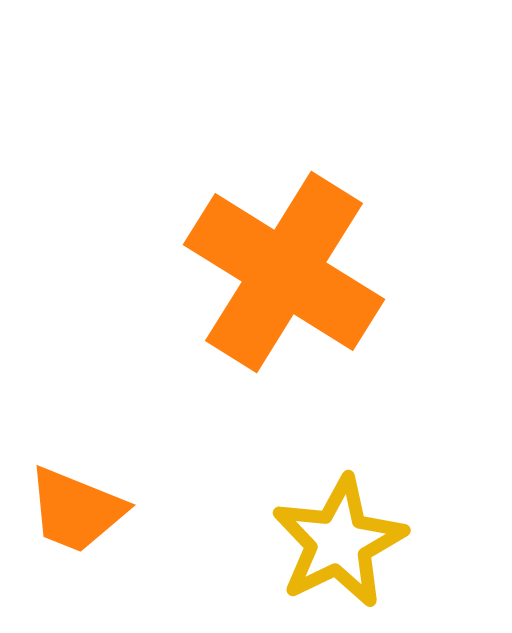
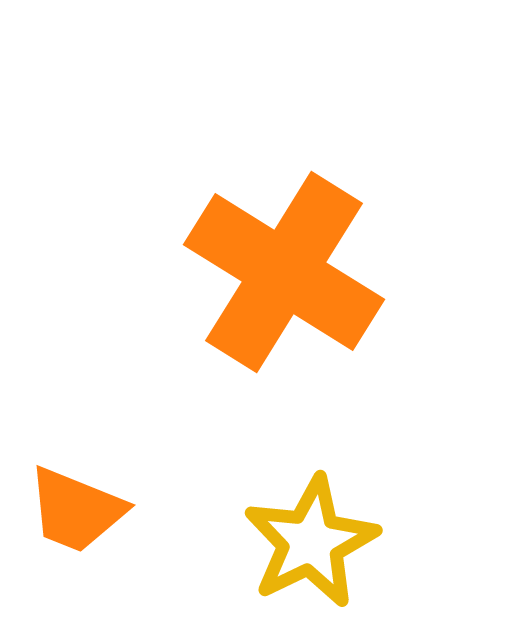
yellow star: moved 28 px left
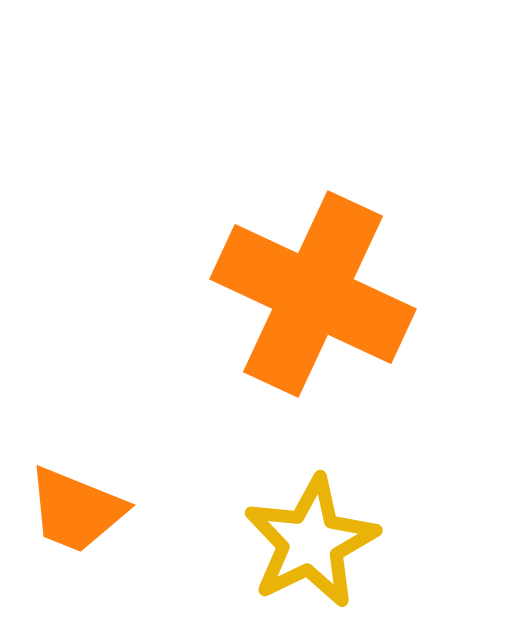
orange cross: moved 29 px right, 22 px down; rotated 7 degrees counterclockwise
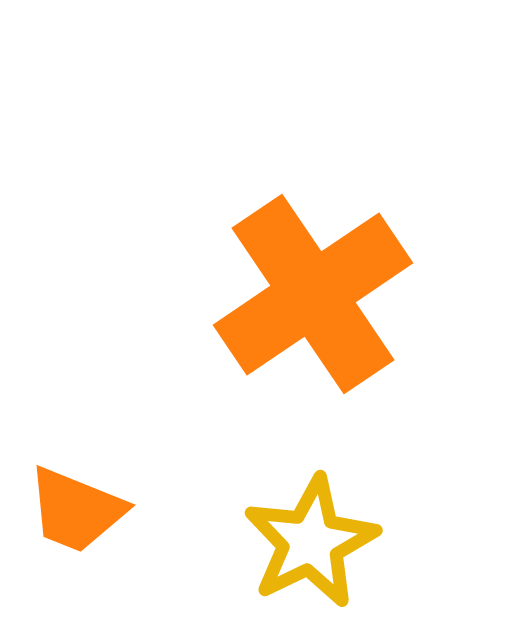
orange cross: rotated 31 degrees clockwise
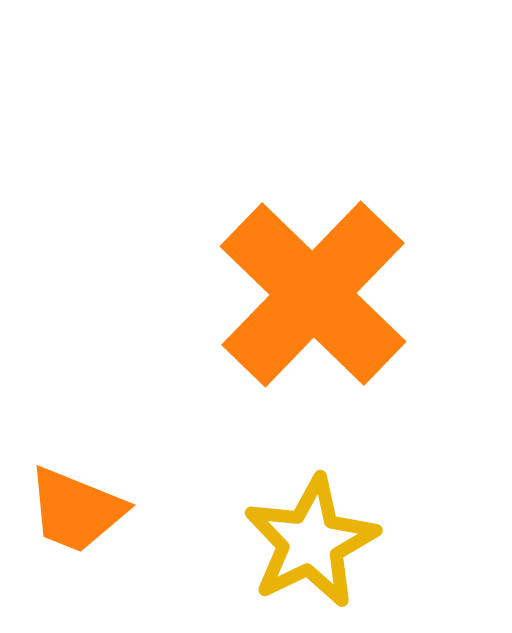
orange cross: rotated 12 degrees counterclockwise
